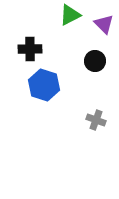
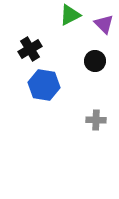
black cross: rotated 30 degrees counterclockwise
blue hexagon: rotated 8 degrees counterclockwise
gray cross: rotated 18 degrees counterclockwise
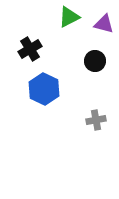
green triangle: moved 1 px left, 2 px down
purple triangle: rotated 30 degrees counterclockwise
blue hexagon: moved 4 px down; rotated 16 degrees clockwise
gray cross: rotated 12 degrees counterclockwise
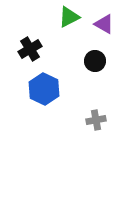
purple triangle: rotated 15 degrees clockwise
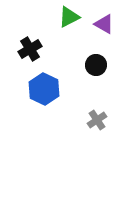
black circle: moved 1 px right, 4 px down
gray cross: moved 1 px right; rotated 24 degrees counterclockwise
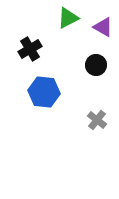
green triangle: moved 1 px left, 1 px down
purple triangle: moved 1 px left, 3 px down
blue hexagon: moved 3 px down; rotated 20 degrees counterclockwise
gray cross: rotated 18 degrees counterclockwise
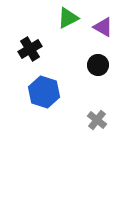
black circle: moved 2 px right
blue hexagon: rotated 12 degrees clockwise
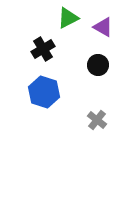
black cross: moved 13 px right
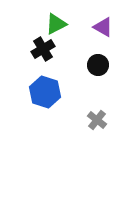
green triangle: moved 12 px left, 6 px down
blue hexagon: moved 1 px right
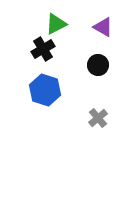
blue hexagon: moved 2 px up
gray cross: moved 1 px right, 2 px up; rotated 12 degrees clockwise
